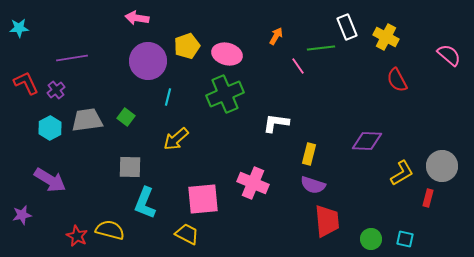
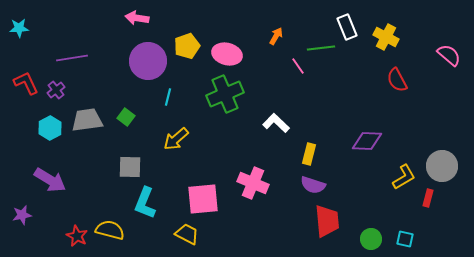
white L-shape: rotated 36 degrees clockwise
yellow L-shape: moved 2 px right, 4 px down
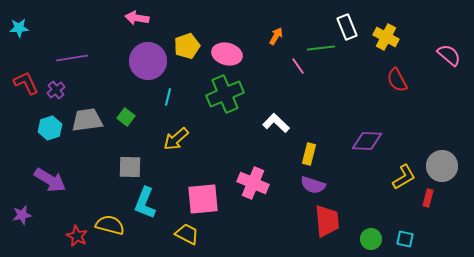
cyan hexagon: rotated 10 degrees clockwise
yellow semicircle: moved 5 px up
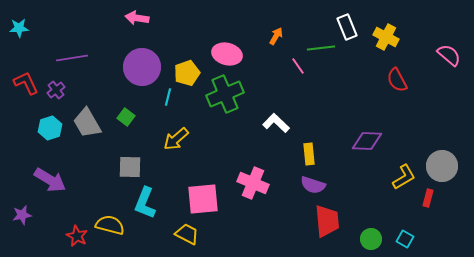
yellow pentagon: moved 27 px down
purple circle: moved 6 px left, 6 px down
gray trapezoid: moved 3 px down; rotated 112 degrees counterclockwise
yellow rectangle: rotated 20 degrees counterclockwise
cyan square: rotated 18 degrees clockwise
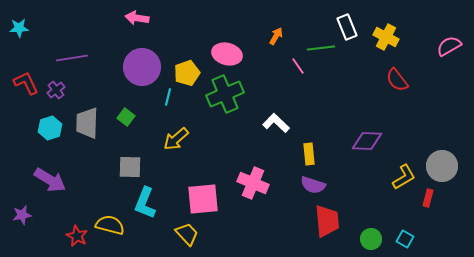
pink semicircle: moved 9 px up; rotated 70 degrees counterclockwise
red semicircle: rotated 10 degrees counterclockwise
gray trapezoid: rotated 32 degrees clockwise
yellow trapezoid: rotated 20 degrees clockwise
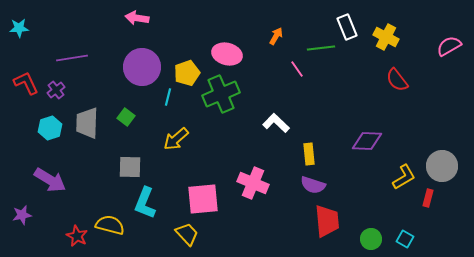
pink line: moved 1 px left, 3 px down
green cross: moved 4 px left
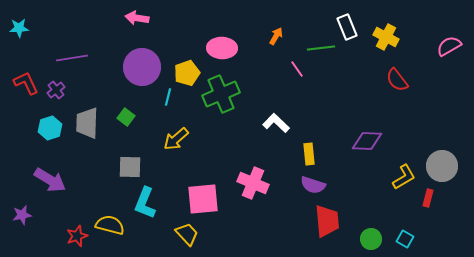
pink ellipse: moved 5 px left, 6 px up; rotated 12 degrees counterclockwise
red star: rotated 25 degrees clockwise
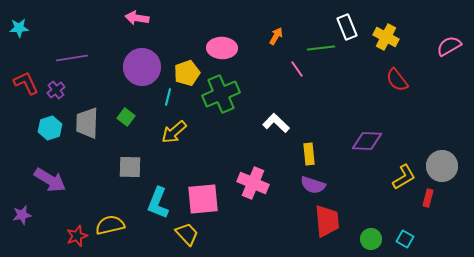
yellow arrow: moved 2 px left, 7 px up
cyan L-shape: moved 13 px right
yellow semicircle: rotated 28 degrees counterclockwise
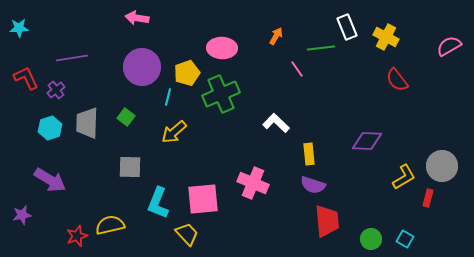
red L-shape: moved 5 px up
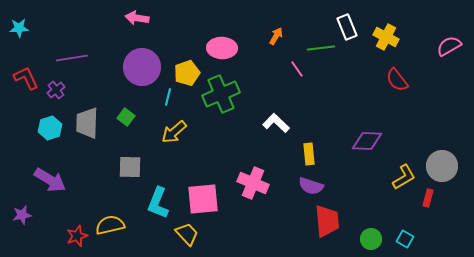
purple semicircle: moved 2 px left, 1 px down
